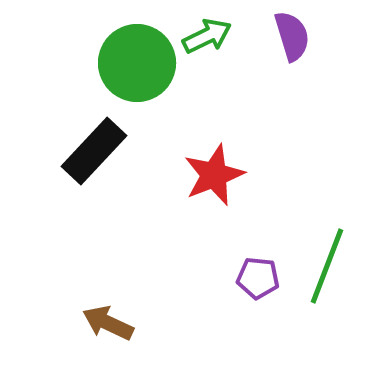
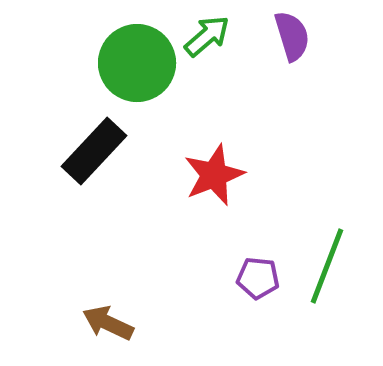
green arrow: rotated 15 degrees counterclockwise
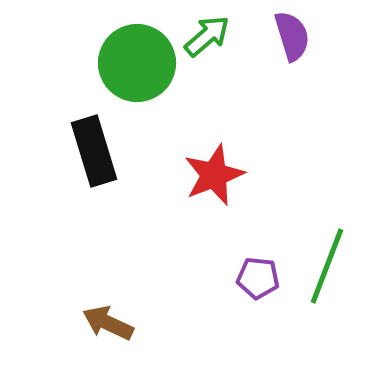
black rectangle: rotated 60 degrees counterclockwise
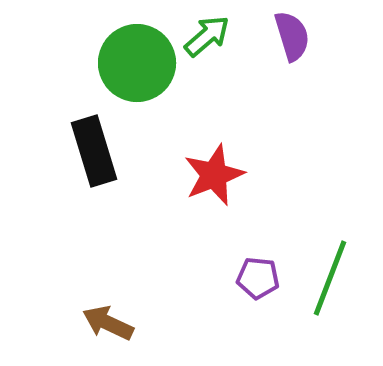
green line: moved 3 px right, 12 px down
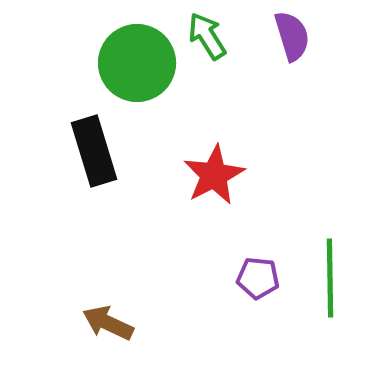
green arrow: rotated 81 degrees counterclockwise
red star: rotated 6 degrees counterclockwise
green line: rotated 22 degrees counterclockwise
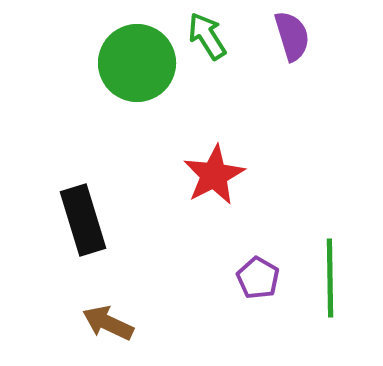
black rectangle: moved 11 px left, 69 px down
purple pentagon: rotated 24 degrees clockwise
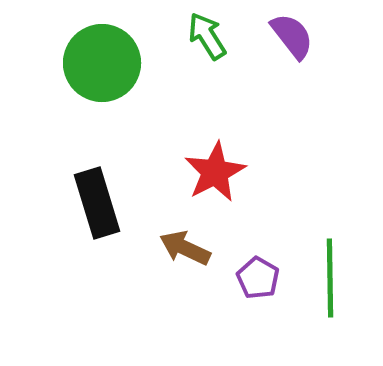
purple semicircle: rotated 21 degrees counterclockwise
green circle: moved 35 px left
red star: moved 1 px right, 3 px up
black rectangle: moved 14 px right, 17 px up
brown arrow: moved 77 px right, 75 px up
